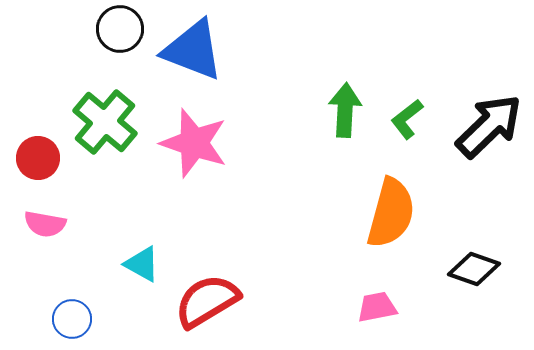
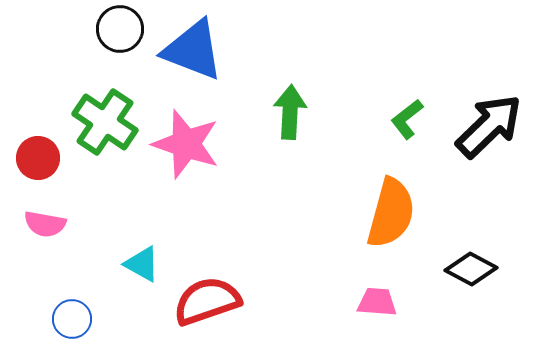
green arrow: moved 55 px left, 2 px down
green cross: rotated 6 degrees counterclockwise
pink star: moved 8 px left, 1 px down
black diamond: moved 3 px left; rotated 9 degrees clockwise
red semicircle: rotated 12 degrees clockwise
pink trapezoid: moved 5 px up; rotated 15 degrees clockwise
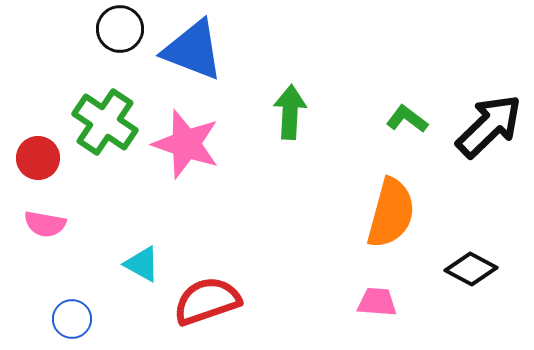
green L-shape: rotated 75 degrees clockwise
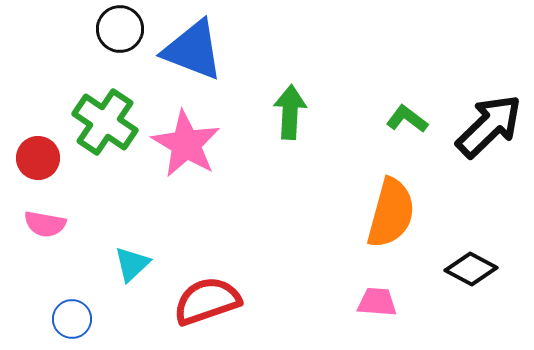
pink star: rotated 12 degrees clockwise
cyan triangle: moved 10 px left; rotated 48 degrees clockwise
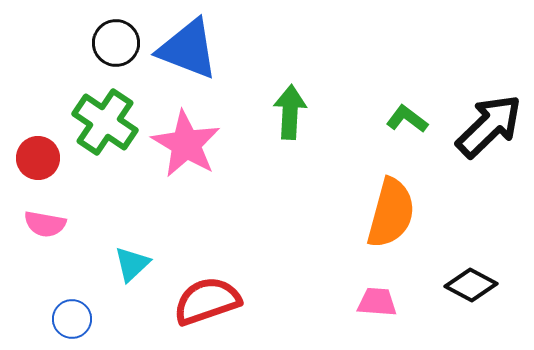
black circle: moved 4 px left, 14 px down
blue triangle: moved 5 px left, 1 px up
black diamond: moved 16 px down
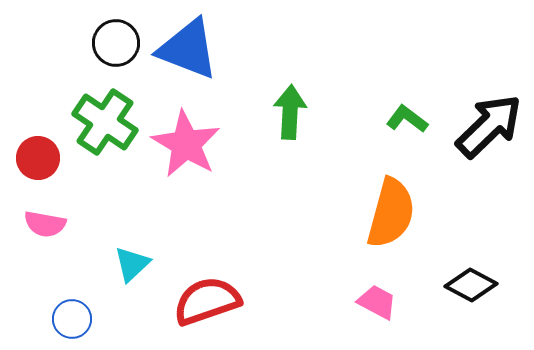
pink trapezoid: rotated 24 degrees clockwise
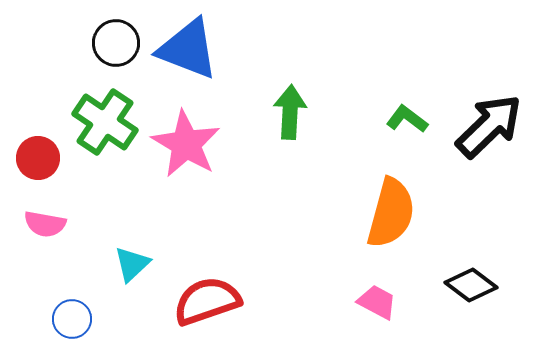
black diamond: rotated 9 degrees clockwise
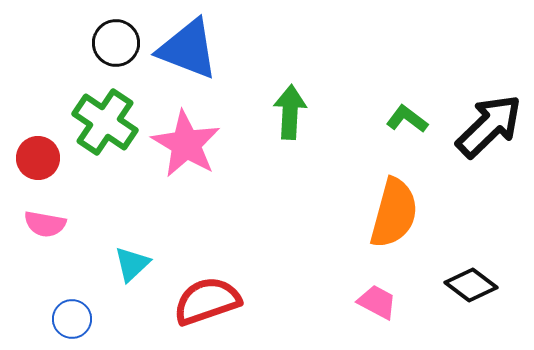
orange semicircle: moved 3 px right
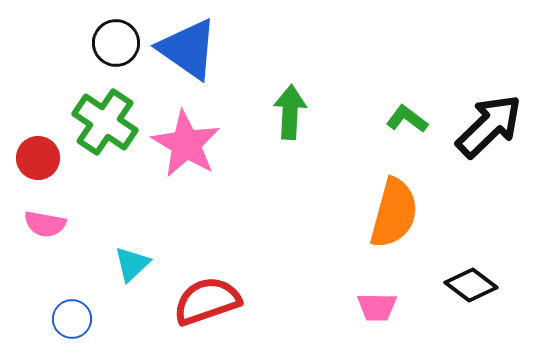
blue triangle: rotated 14 degrees clockwise
pink trapezoid: moved 5 px down; rotated 153 degrees clockwise
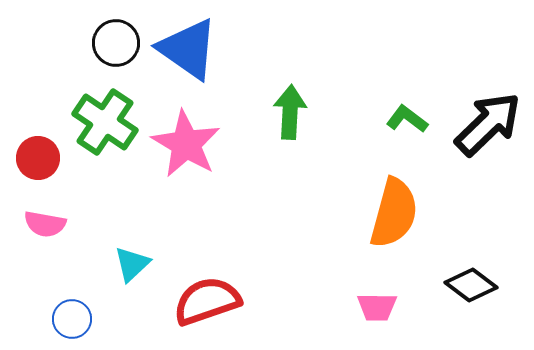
black arrow: moved 1 px left, 2 px up
